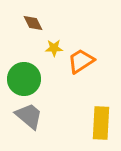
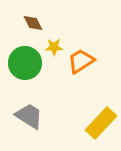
yellow star: moved 1 px up
green circle: moved 1 px right, 16 px up
gray trapezoid: rotated 8 degrees counterclockwise
yellow rectangle: rotated 40 degrees clockwise
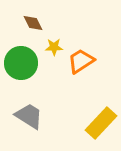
green circle: moved 4 px left
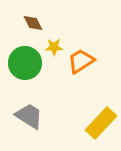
green circle: moved 4 px right
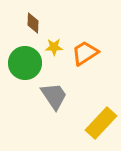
brown diamond: rotated 30 degrees clockwise
orange trapezoid: moved 4 px right, 8 px up
gray trapezoid: moved 25 px right, 20 px up; rotated 24 degrees clockwise
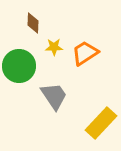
green circle: moved 6 px left, 3 px down
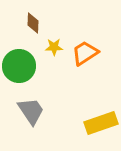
gray trapezoid: moved 23 px left, 15 px down
yellow rectangle: rotated 28 degrees clockwise
